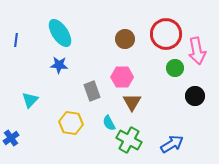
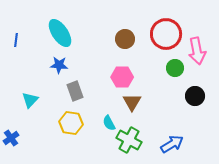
gray rectangle: moved 17 px left
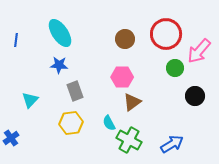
pink arrow: moved 2 px right; rotated 52 degrees clockwise
brown triangle: rotated 24 degrees clockwise
yellow hexagon: rotated 15 degrees counterclockwise
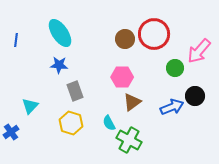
red circle: moved 12 px left
cyan triangle: moved 6 px down
yellow hexagon: rotated 25 degrees clockwise
blue cross: moved 6 px up
blue arrow: moved 37 px up; rotated 10 degrees clockwise
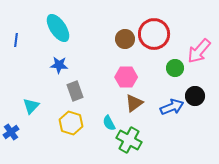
cyan ellipse: moved 2 px left, 5 px up
pink hexagon: moved 4 px right
brown triangle: moved 2 px right, 1 px down
cyan triangle: moved 1 px right
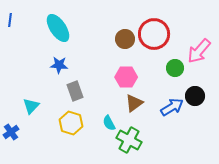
blue line: moved 6 px left, 20 px up
blue arrow: rotated 10 degrees counterclockwise
